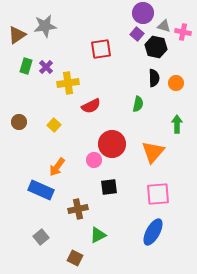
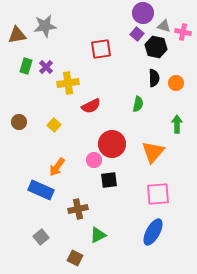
brown triangle: rotated 24 degrees clockwise
black square: moved 7 px up
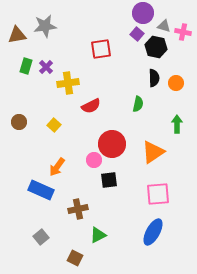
orange triangle: rotated 15 degrees clockwise
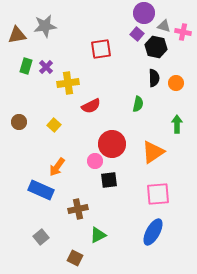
purple circle: moved 1 px right
pink circle: moved 1 px right, 1 px down
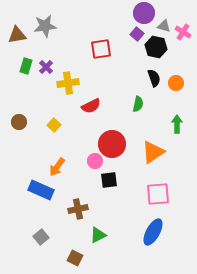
pink cross: rotated 21 degrees clockwise
black semicircle: rotated 18 degrees counterclockwise
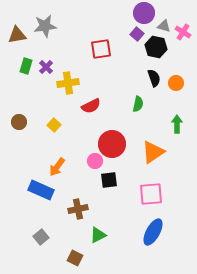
pink square: moved 7 px left
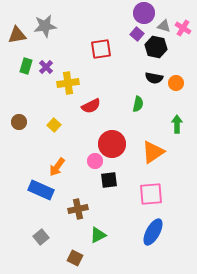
pink cross: moved 4 px up
black semicircle: rotated 120 degrees clockwise
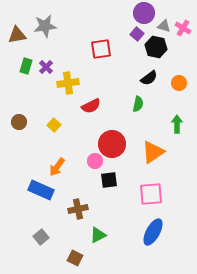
black semicircle: moved 5 px left; rotated 48 degrees counterclockwise
orange circle: moved 3 px right
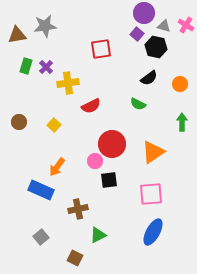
pink cross: moved 3 px right, 3 px up
orange circle: moved 1 px right, 1 px down
green semicircle: rotated 105 degrees clockwise
green arrow: moved 5 px right, 2 px up
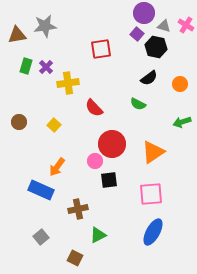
red semicircle: moved 3 px right, 2 px down; rotated 72 degrees clockwise
green arrow: rotated 108 degrees counterclockwise
